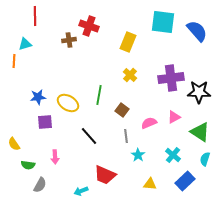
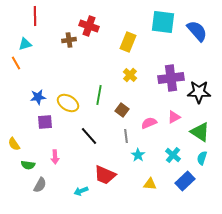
orange line: moved 2 px right, 2 px down; rotated 32 degrees counterclockwise
cyan semicircle: moved 3 px left, 1 px up
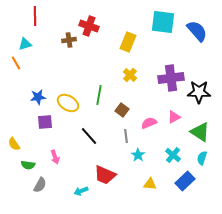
pink arrow: rotated 16 degrees counterclockwise
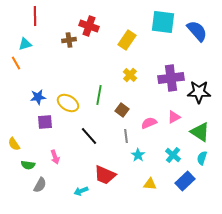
yellow rectangle: moved 1 px left, 2 px up; rotated 12 degrees clockwise
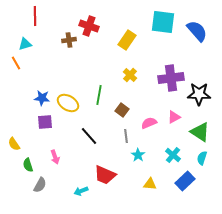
black star: moved 2 px down
blue star: moved 4 px right, 1 px down; rotated 14 degrees clockwise
green semicircle: rotated 64 degrees clockwise
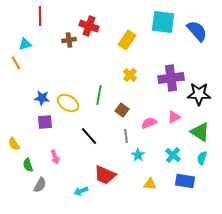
red line: moved 5 px right
blue rectangle: rotated 54 degrees clockwise
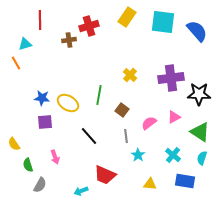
red line: moved 4 px down
red cross: rotated 36 degrees counterclockwise
yellow rectangle: moved 23 px up
pink semicircle: rotated 14 degrees counterclockwise
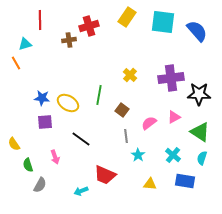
black line: moved 8 px left, 3 px down; rotated 12 degrees counterclockwise
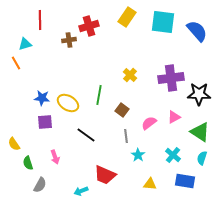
black line: moved 5 px right, 4 px up
green semicircle: moved 2 px up
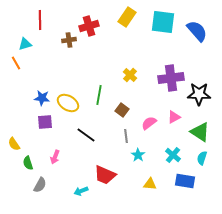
pink arrow: rotated 40 degrees clockwise
